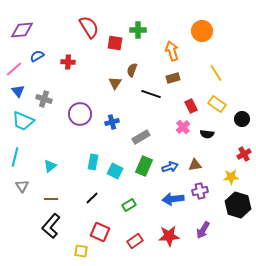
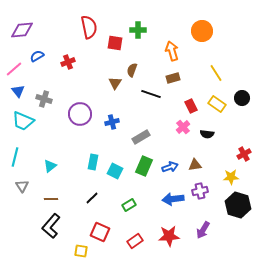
red semicircle at (89, 27): rotated 20 degrees clockwise
red cross at (68, 62): rotated 24 degrees counterclockwise
black circle at (242, 119): moved 21 px up
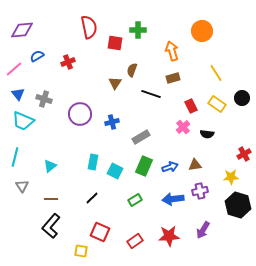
blue triangle at (18, 91): moved 3 px down
green rectangle at (129, 205): moved 6 px right, 5 px up
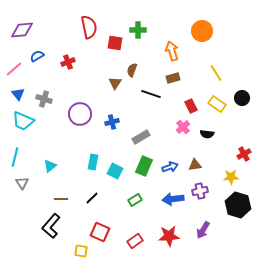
gray triangle at (22, 186): moved 3 px up
brown line at (51, 199): moved 10 px right
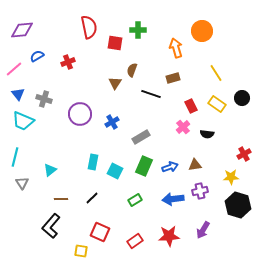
orange arrow at (172, 51): moved 4 px right, 3 px up
blue cross at (112, 122): rotated 16 degrees counterclockwise
cyan triangle at (50, 166): moved 4 px down
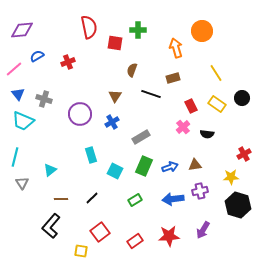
brown triangle at (115, 83): moved 13 px down
cyan rectangle at (93, 162): moved 2 px left, 7 px up; rotated 28 degrees counterclockwise
red square at (100, 232): rotated 30 degrees clockwise
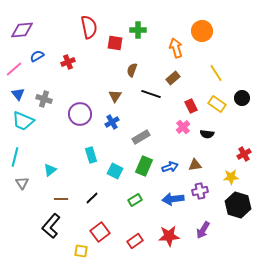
brown rectangle at (173, 78): rotated 24 degrees counterclockwise
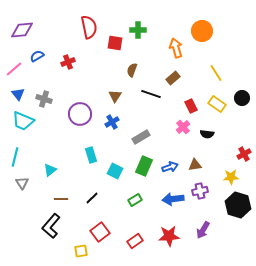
yellow square at (81, 251): rotated 16 degrees counterclockwise
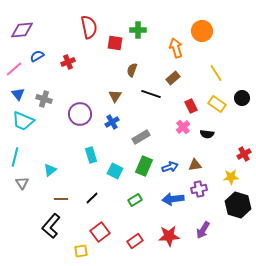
purple cross at (200, 191): moved 1 px left, 2 px up
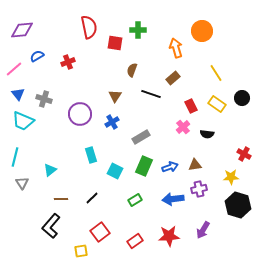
red cross at (244, 154): rotated 32 degrees counterclockwise
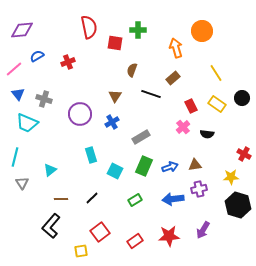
cyan trapezoid at (23, 121): moved 4 px right, 2 px down
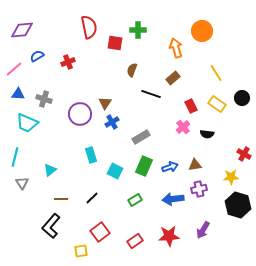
blue triangle at (18, 94): rotated 48 degrees counterclockwise
brown triangle at (115, 96): moved 10 px left, 7 px down
